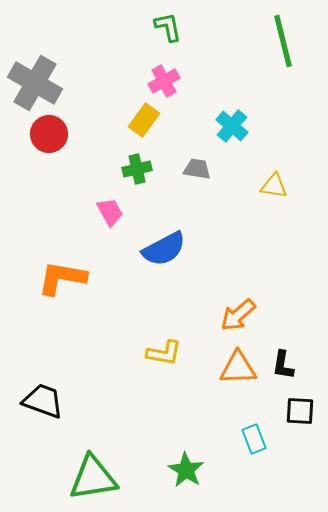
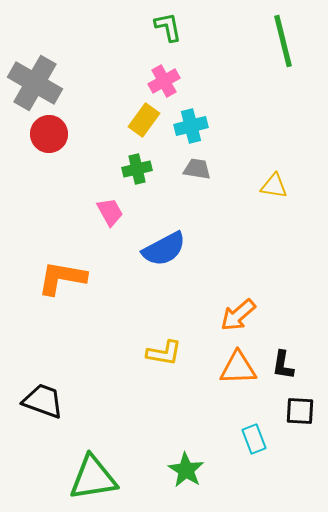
cyan cross: moved 41 px left; rotated 36 degrees clockwise
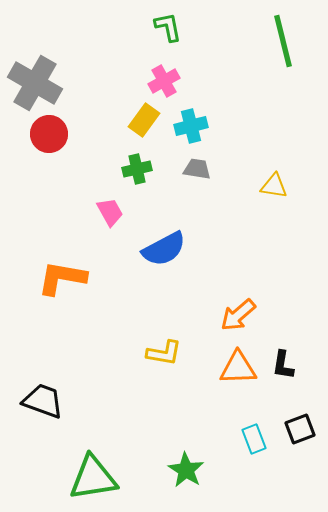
black square: moved 18 px down; rotated 24 degrees counterclockwise
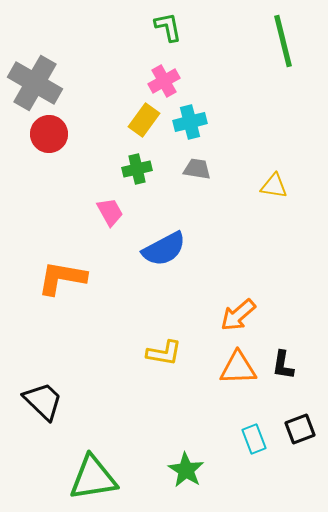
cyan cross: moved 1 px left, 4 px up
black trapezoid: rotated 24 degrees clockwise
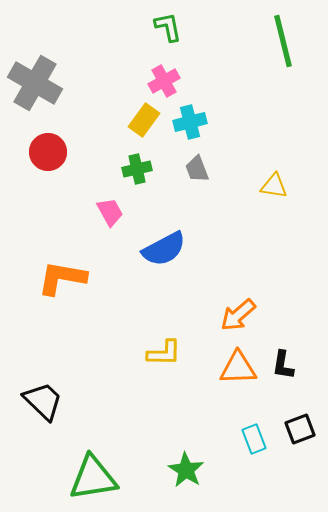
red circle: moved 1 px left, 18 px down
gray trapezoid: rotated 120 degrees counterclockwise
yellow L-shape: rotated 9 degrees counterclockwise
